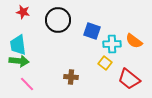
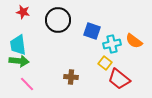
cyan cross: rotated 12 degrees counterclockwise
red trapezoid: moved 10 px left
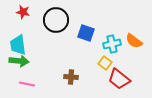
black circle: moved 2 px left
blue square: moved 6 px left, 2 px down
pink line: rotated 35 degrees counterclockwise
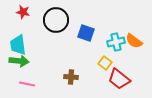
cyan cross: moved 4 px right, 2 px up
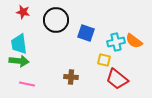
cyan trapezoid: moved 1 px right, 1 px up
yellow square: moved 1 px left, 3 px up; rotated 24 degrees counterclockwise
red trapezoid: moved 2 px left
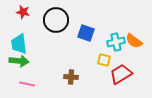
red trapezoid: moved 4 px right, 5 px up; rotated 110 degrees clockwise
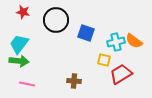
cyan trapezoid: rotated 45 degrees clockwise
brown cross: moved 3 px right, 4 px down
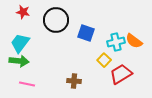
cyan trapezoid: moved 1 px right, 1 px up
yellow square: rotated 32 degrees clockwise
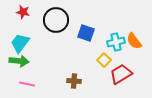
orange semicircle: rotated 18 degrees clockwise
